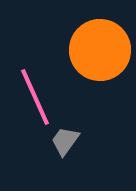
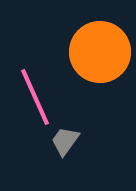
orange circle: moved 2 px down
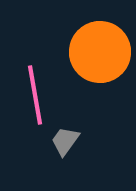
pink line: moved 2 px up; rotated 14 degrees clockwise
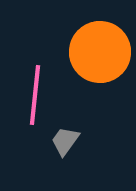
pink line: rotated 16 degrees clockwise
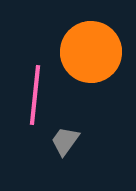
orange circle: moved 9 px left
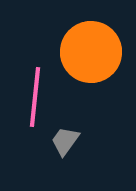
pink line: moved 2 px down
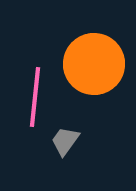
orange circle: moved 3 px right, 12 px down
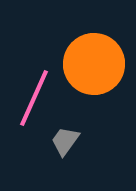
pink line: moved 1 px left, 1 px down; rotated 18 degrees clockwise
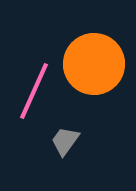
pink line: moved 7 px up
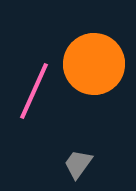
gray trapezoid: moved 13 px right, 23 px down
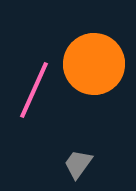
pink line: moved 1 px up
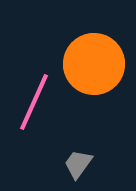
pink line: moved 12 px down
